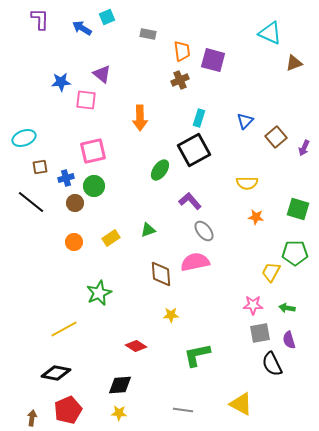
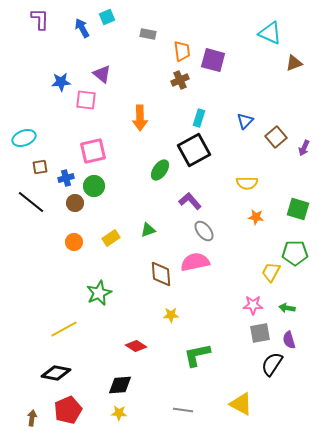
blue arrow at (82, 28): rotated 30 degrees clockwise
black semicircle at (272, 364): rotated 60 degrees clockwise
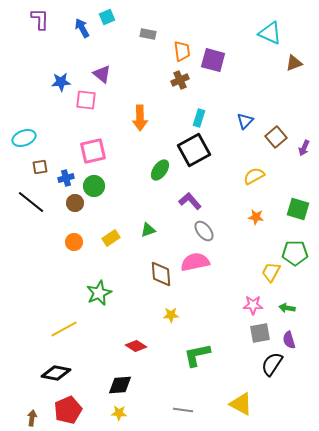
yellow semicircle at (247, 183): moved 7 px right, 7 px up; rotated 150 degrees clockwise
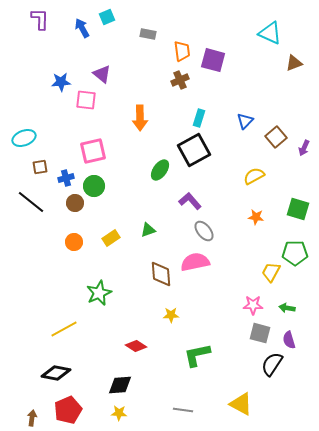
gray square at (260, 333): rotated 25 degrees clockwise
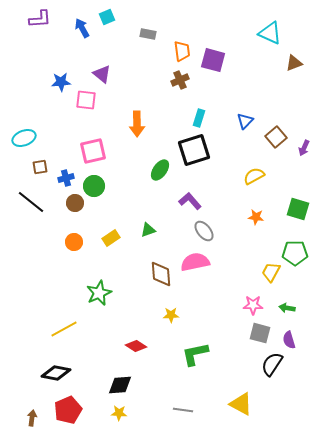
purple L-shape at (40, 19): rotated 85 degrees clockwise
orange arrow at (140, 118): moved 3 px left, 6 px down
black square at (194, 150): rotated 12 degrees clockwise
green L-shape at (197, 355): moved 2 px left, 1 px up
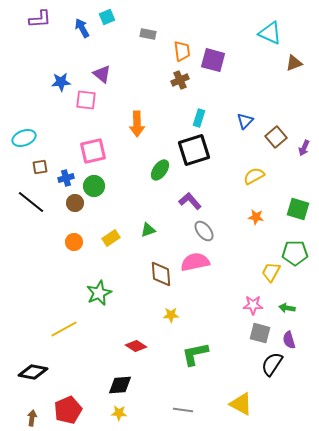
black diamond at (56, 373): moved 23 px left, 1 px up
